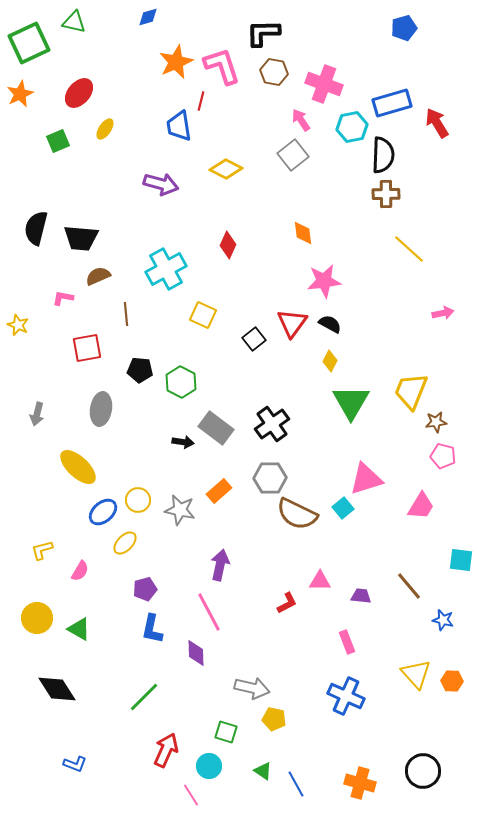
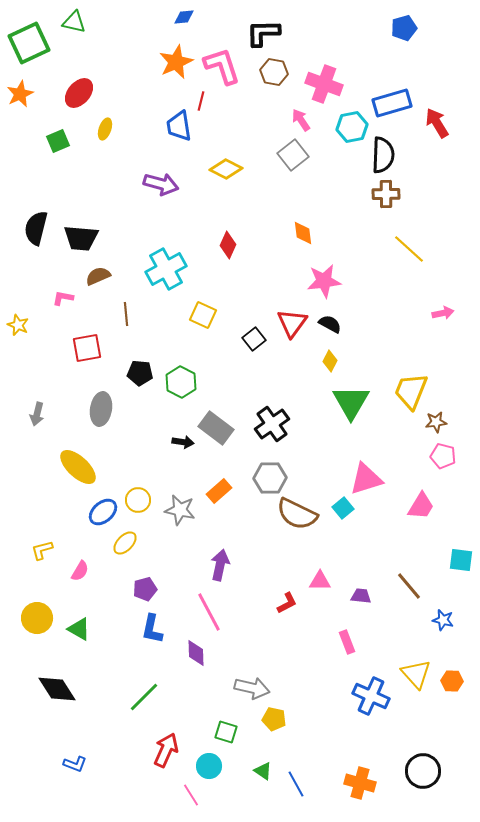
blue diamond at (148, 17): moved 36 px right; rotated 10 degrees clockwise
yellow ellipse at (105, 129): rotated 15 degrees counterclockwise
black pentagon at (140, 370): moved 3 px down
blue cross at (346, 696): moved 25 px right
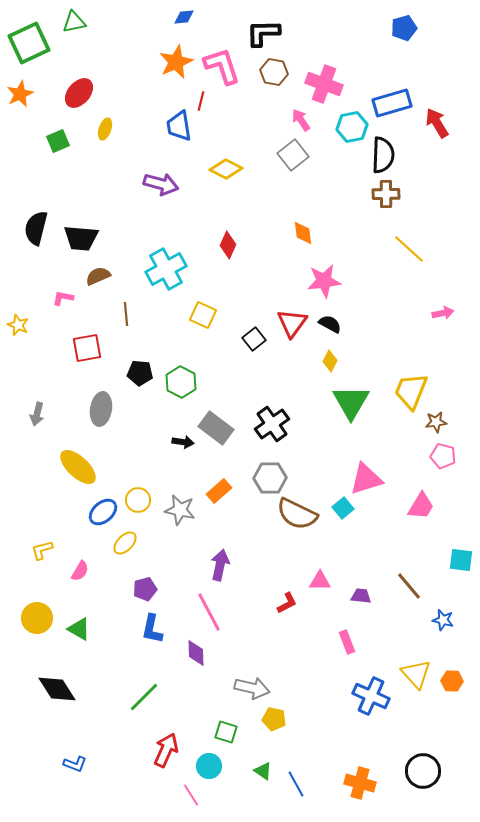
green triangle at (74, 22): rotated 25 degrees counterclockwise
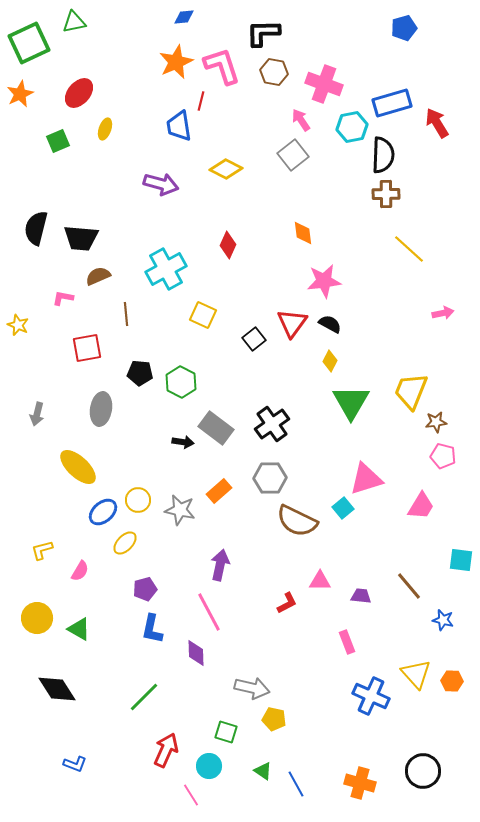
brown semicircle at (297, 514): moved 7 px down
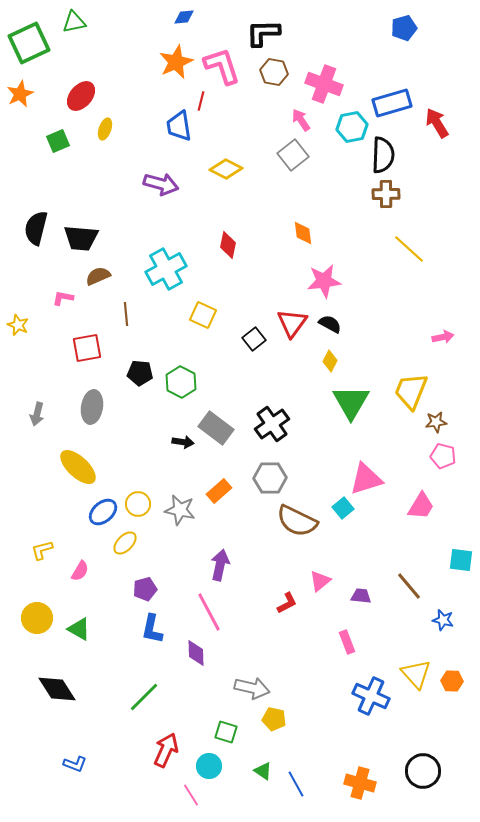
red ellipse at (79, 93): moved 2 px right, 3 px down
red diamond at (228, 245): rotated 12 degrees counterclockwise
pink arrow at (443, 313): moved 24 px down
gray ellipse at (101, 409): moved 9 px left, 2 px up
yellow circle at (138, 500): moved 4 px down
pink triangle at (320, 581): rotated 40 degrees counterclockwise
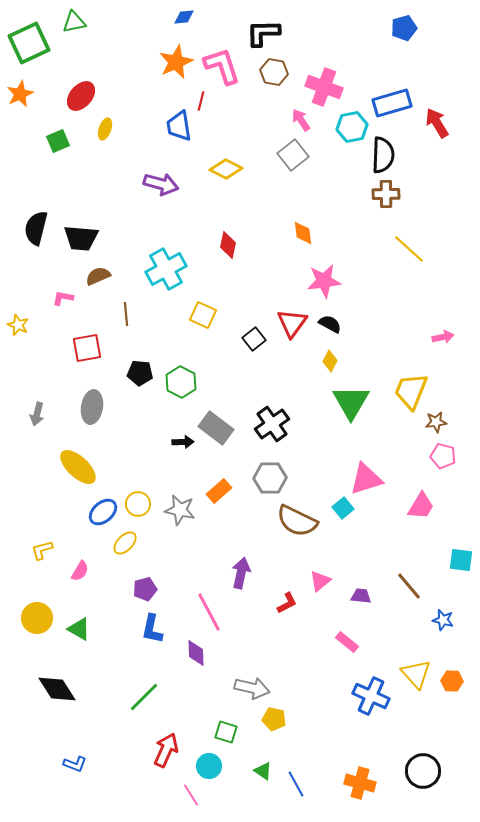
pink cross at (324, 84): moved 3 px down
black arrow at (183, 442): rotated 10 degrees counterclockwise
purple arrow at (220, 565): moved 21 px right, 8 px down
pink rectangle at (347, 642): rotated 30 degrees counterclockwise
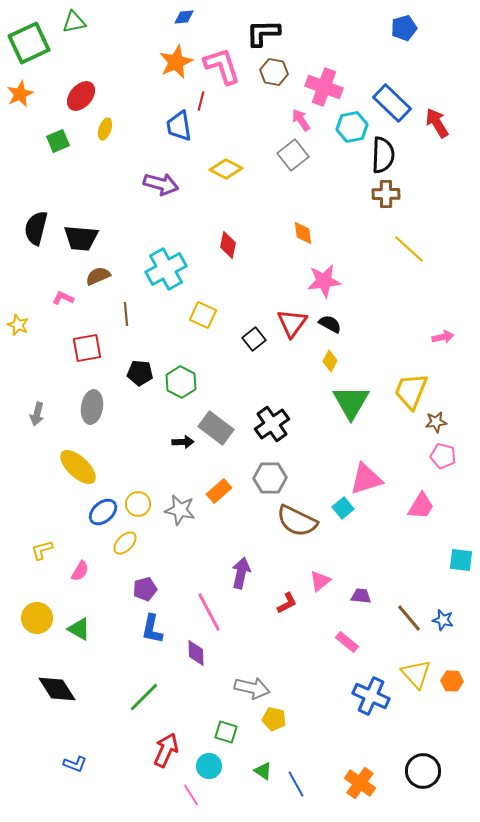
blue rectangle at (392, 103): rotated 60 degrees clockwise
pink L-shape at (63, 298): rotated 15 degrees clockwise
brown line at (409, 586): moved 32 px down
orange cross at (360, 783): rotated 20 degrees clockwise
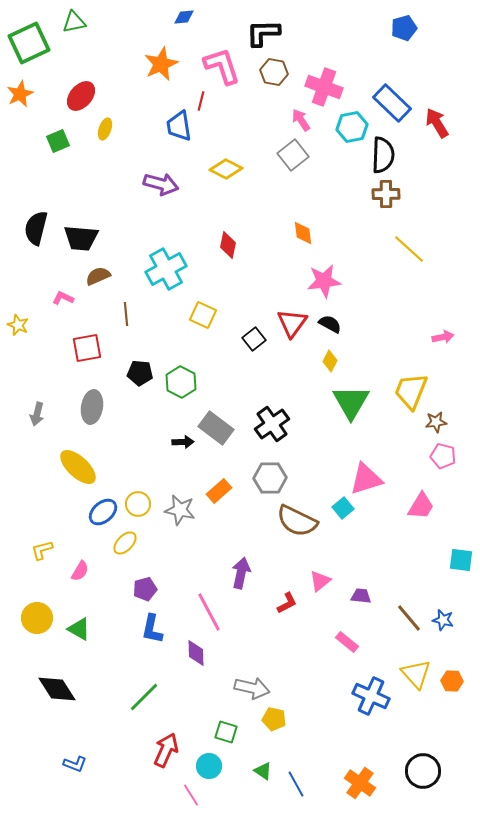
orange star at (176, 62): moved 15 px left, 2 px down
